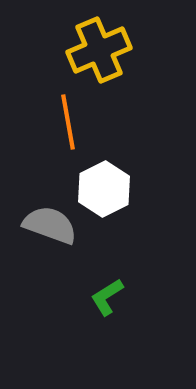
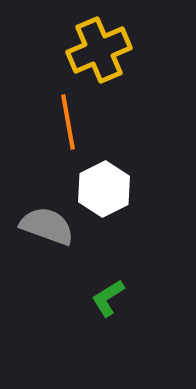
gray semicircle: moved 3 px left, 1 px down
green L-shape: moved 1 px right, 1 px down
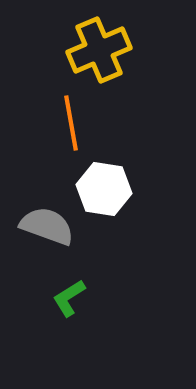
orange line: moved 3 px right, 1 px down
white hexagon: rotated 24 degrees counterclockwise
green L-shape: moved 39 px left
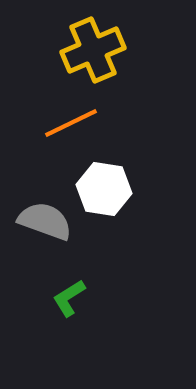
yellow cross: moved 6 px left
orange line: rotated 74 degrees clockwise
gray semicircle: moved 2 px left, 5 px up
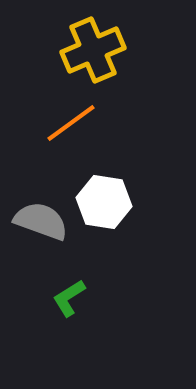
orange line: rotated 10 degrees counterclockwise
white hexagon: moved 13 px down
gray semicircle: moved 4 px left
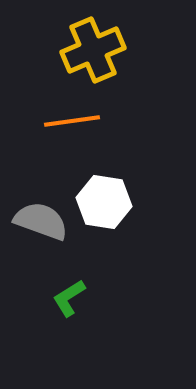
orange line: moved 1 px right, 2 px up; rotated 28 degrees clockwise
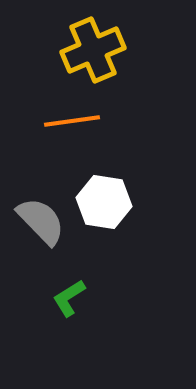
gray semicircle: rotated 26 degrees clockwise
